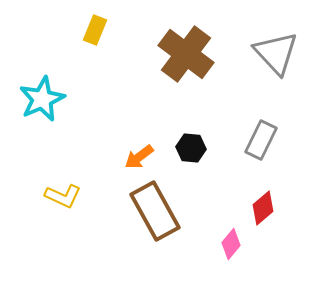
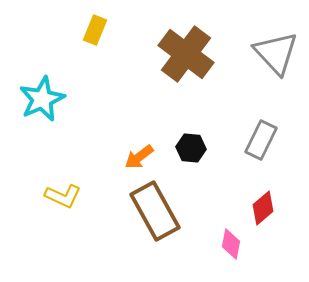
pink diamond: rotated 28 degrees counterclockwise
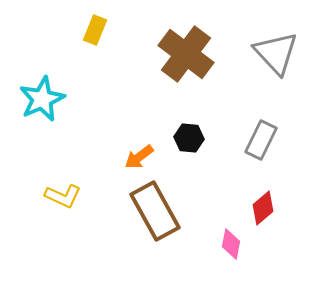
black hexagon: moved 2 px left, 10 px up
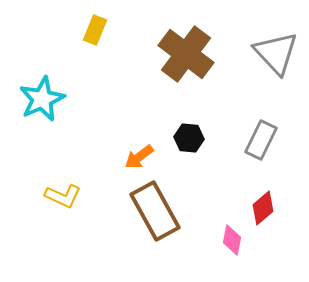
pink diamond: moved 1 px right, 4 px up
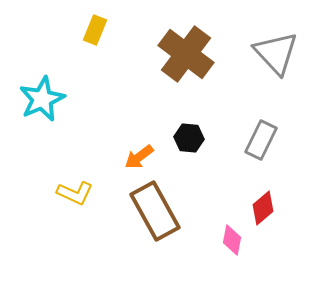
yellow L-shape: moved 12 px right, 3 px up
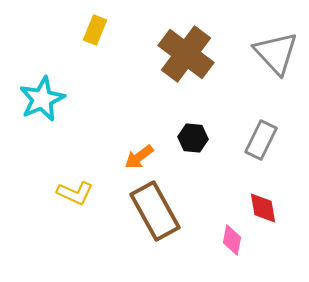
black hexagon: moved 4 px right
red diamond: rotated 60 degrees counterclockwise
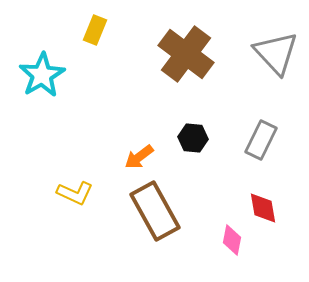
cyan star: moved 24 px up; rotated 6 degrees counterclockwise
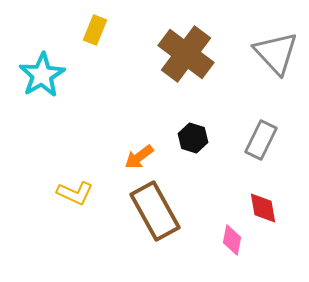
black hexagon: rotated 12 degrees clockwise
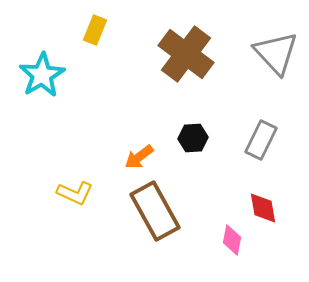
black hexagon: rotated 20 degrees counterclockwise
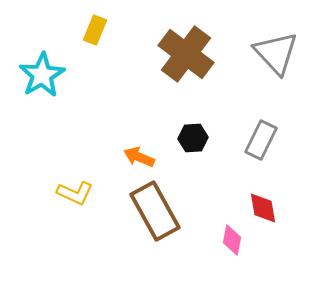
orange arrow: rotated 60 degrees clockwise
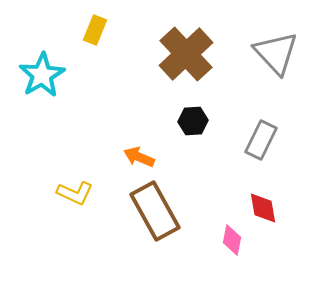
brown cross: rotated 10 degrees clockwise
black hexagon: moved 17 px up
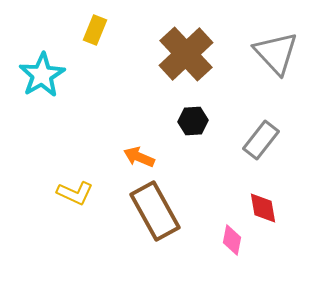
gray rectangle: rotated 12 degrees clockwise
